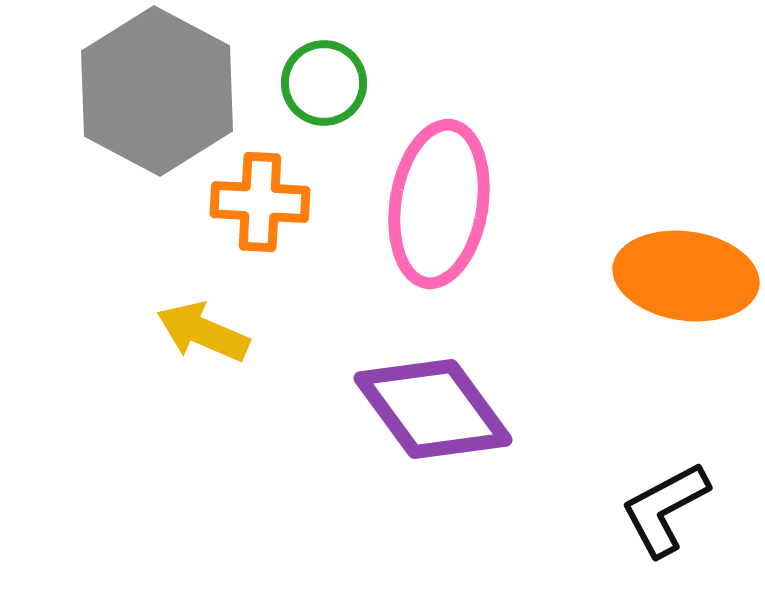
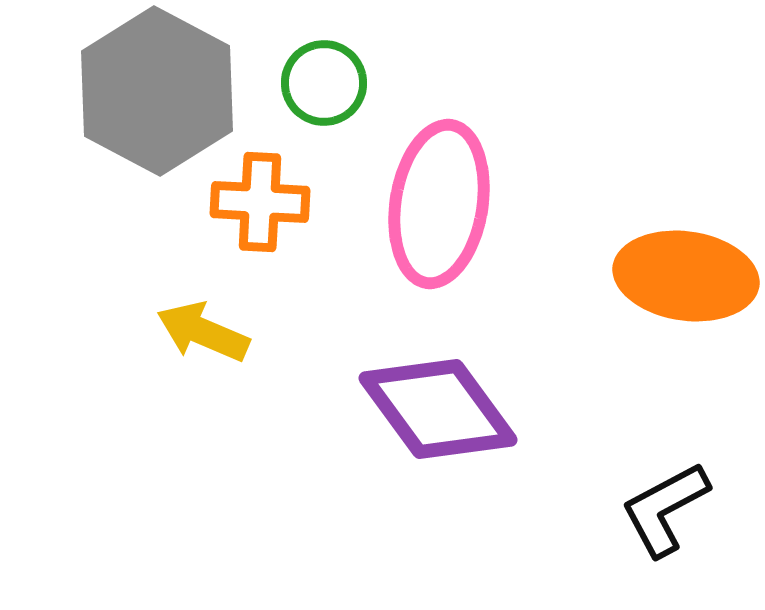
purple diamond: moved 5 px right
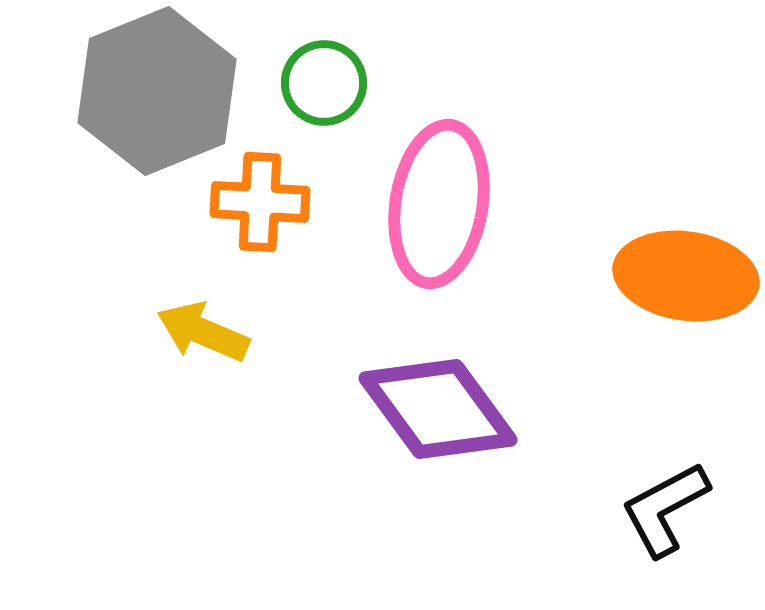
gray hexagon: rotated 10 degrees clockwise
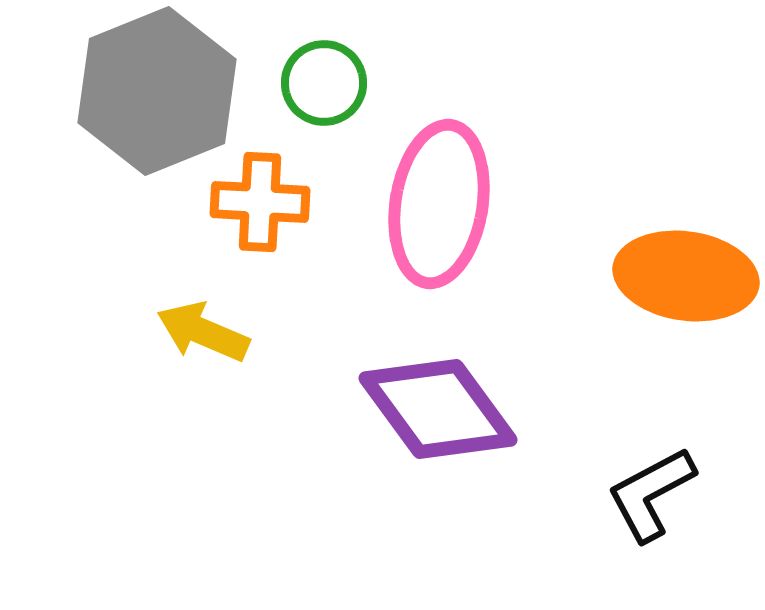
black L-shape: moved 14 px left, 15 px up
